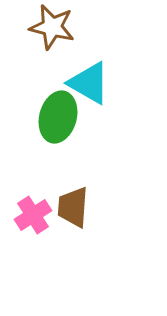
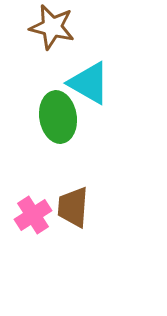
green ellipse: rotated 24 degrees counterclockwise
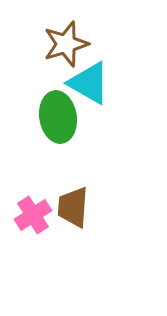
brown star: moved 14 px right, 17 px down; rotated 30 degrees counterclockwise
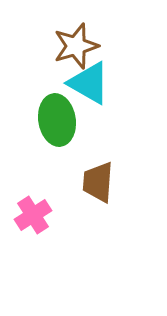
brown star: moved 10 px right, 2 px down
green ellipse: moved 1 px left, 3 px down
brown trapezoid: moved 25 px right, 25 px up
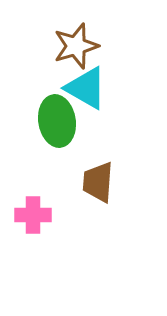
cyan triangle: moved 3 px left, 5 px down
green ellipse: moved 1 px down
pink cross: rotated 33 degrees clockwise
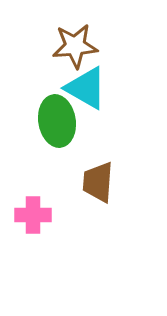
brown star: moved 1 px left; rotated 12 degrees clockwise
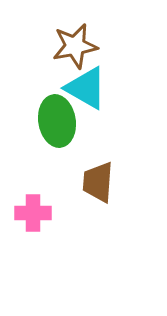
brown star: rotated 6 degrees counterclockwise
pink cross: moved 2 px up
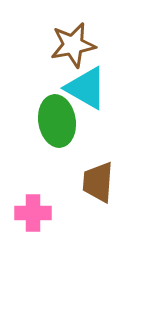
brown star: moved 2 px left, 1 px up
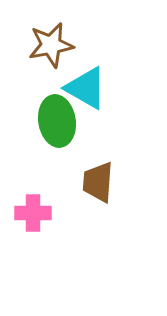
brown star: moved 22 px left
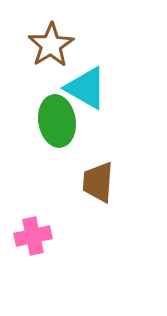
brown star: rotated 21 degrees counterclockwise
pink cross: moved 23 px down; rotated 12 degrees counterclockwise
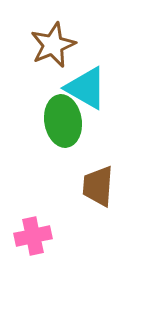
brown star: moved 2 px right; rotated 9 degrees clockwise
green ellipse: moved 6 px right
brown trapezoid: moved 4 px down
